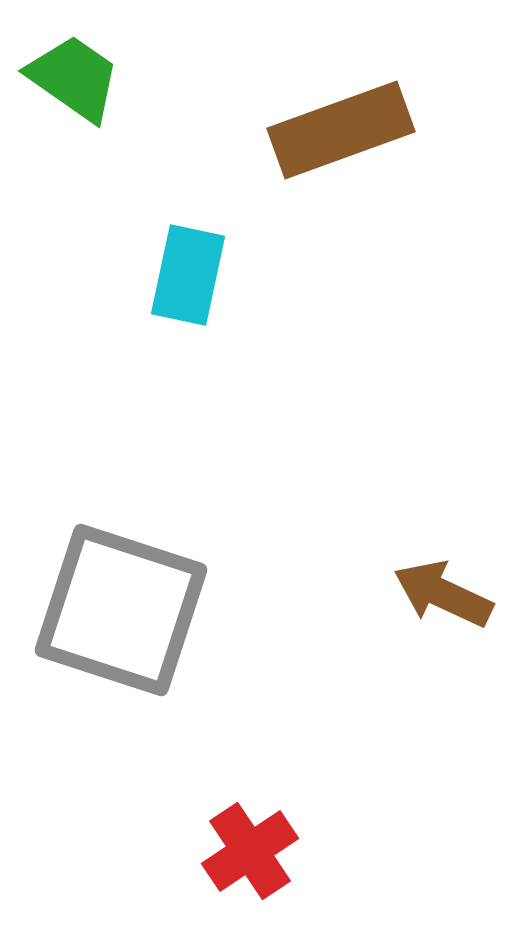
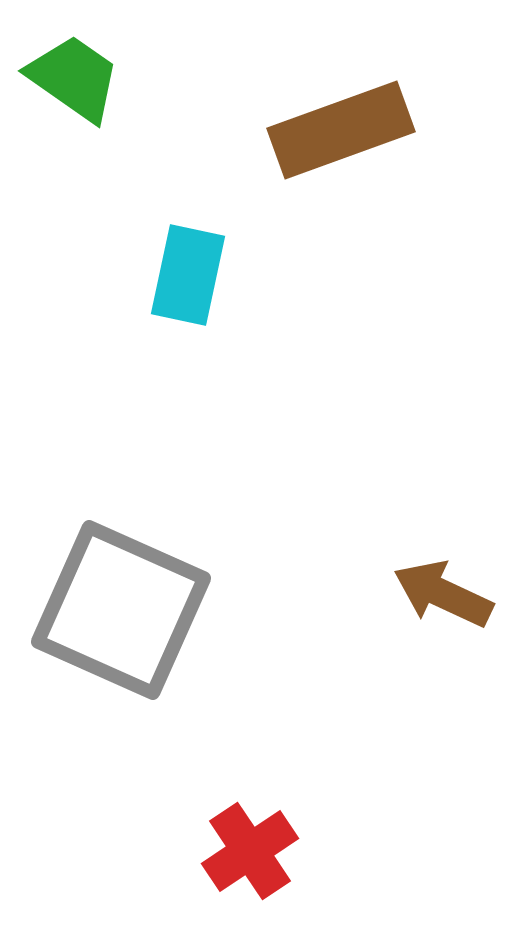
gray square: rotated 6 degrees clockwise
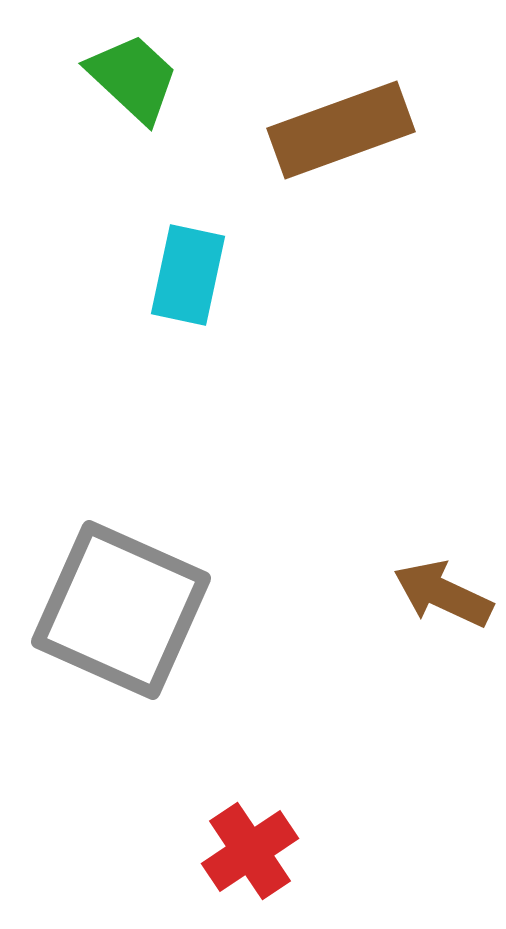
green trapezoid: moved 59 px right; rotated 8 degrees clockwise
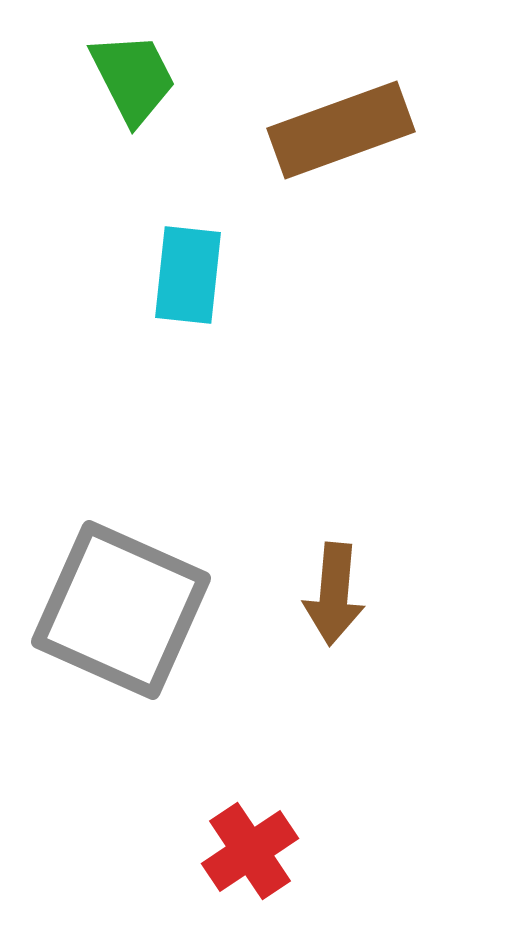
green trapezoid: rotated 20 degrees clockwise
cyan rectangle: rotated 6 degrees counterclockwise
brown arrow: moved 109 px left; rotated 110 degrees counterclockwise
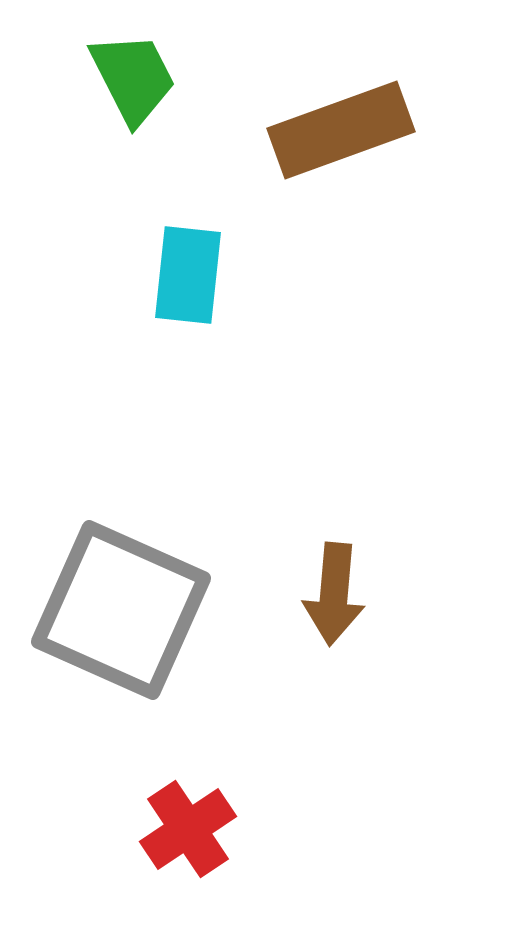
red cross: moved 62 px left, 22 px up
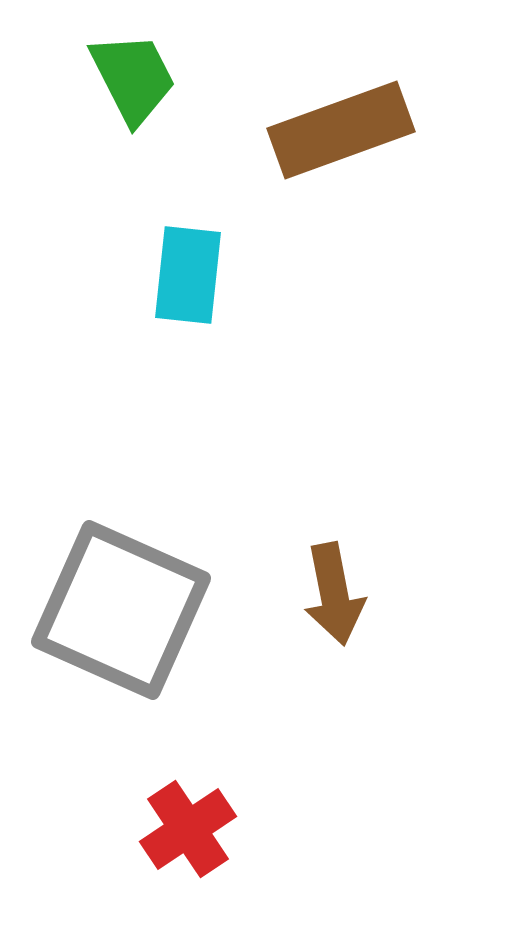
brown arrow: rotated 16 degrees counterclockwise
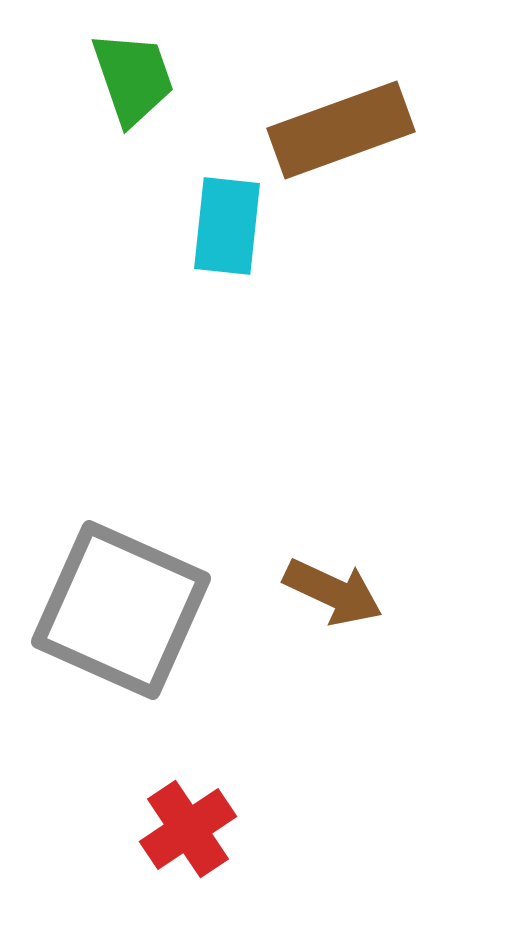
green trapezoid: rotated 8 degrees clockwise
cyan rectangle: moved 39 px right, 49 px up
brown arrow: moved 1 px left, 2 px up; rotated 54 degrees counterclockwise
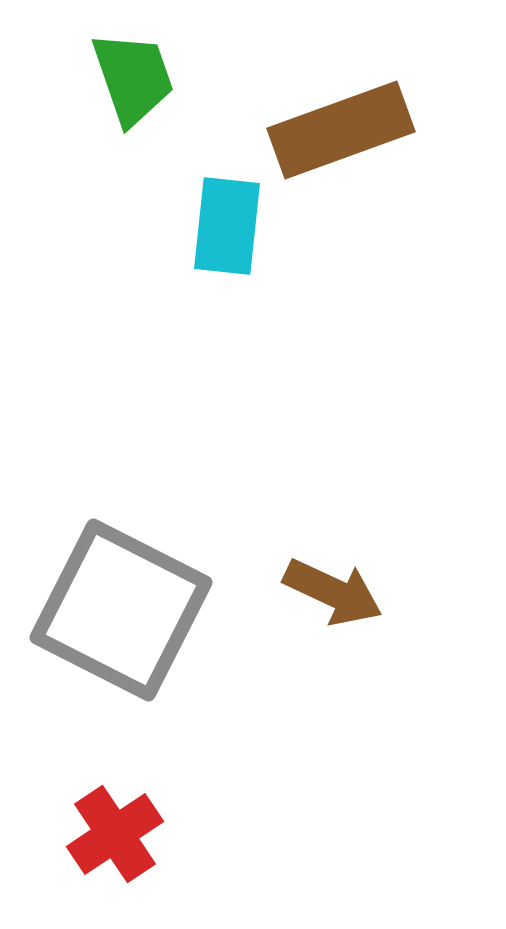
gray square: rotated 3 degrees clockwise
red cross: moved 73 px left, 5 px down
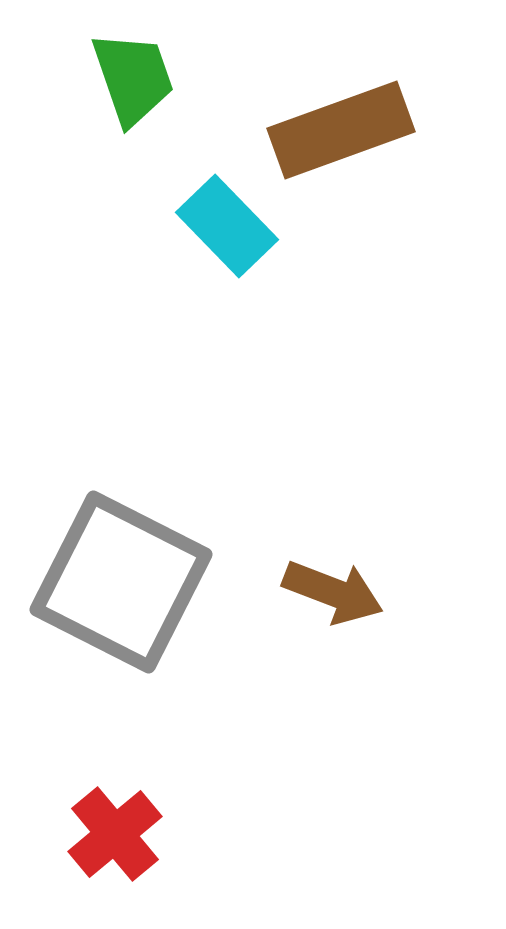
cyan rectangle: rotated 50 degrees counterclockwise
brown arrow: rotated 4 degrees counterclockwise
gray square: moved 28 px up
red cross: rotated 6 degrees counterclockwise
